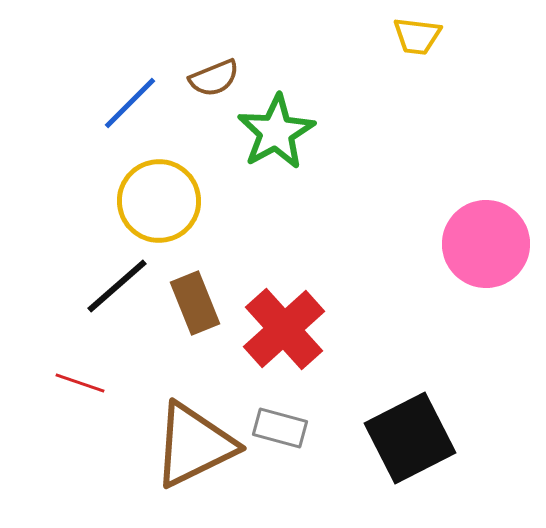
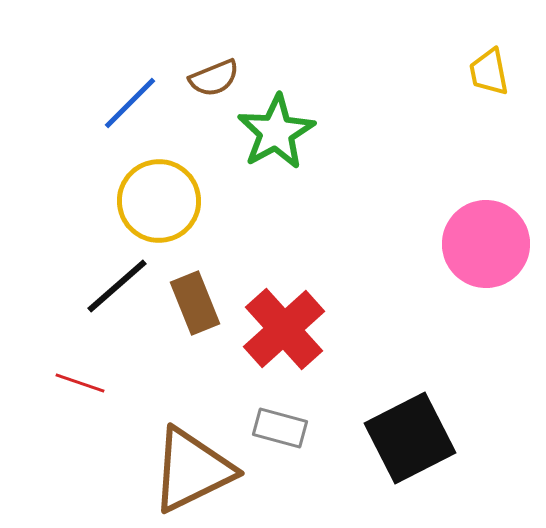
yellow trapezoid: moved 72 px right, 36 px down; rotated 72 degrees clockwise
brown triangle: moved 2 px left, 25 px down
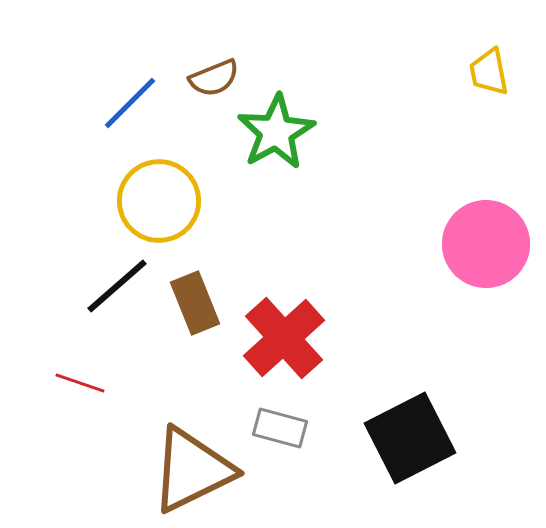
red cross: moved 9 px down
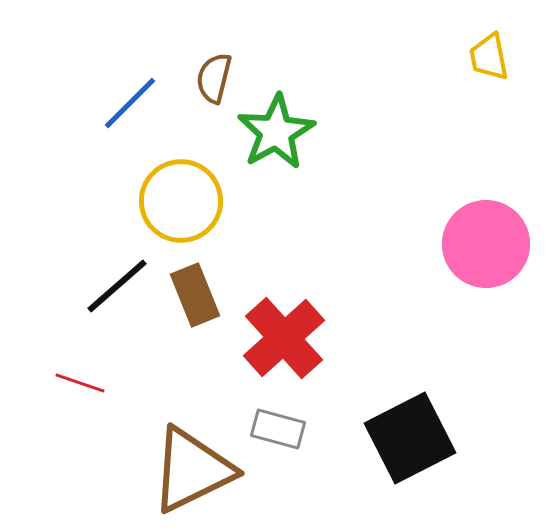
yellow trapezoid: moved 15 px up
brown semicircle: rotated 126 degrees clockwise
yellow circle: moved 22 px right
brown rectangle: moved 8 px up
gray rectangle: moved 2 px left, 1 px down
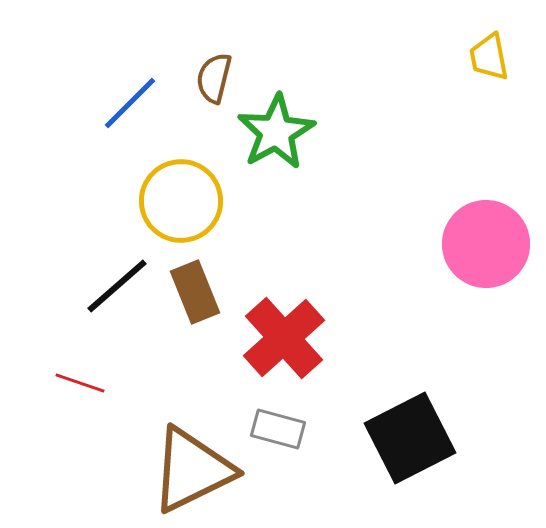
brown rectangle: moved 3 px up
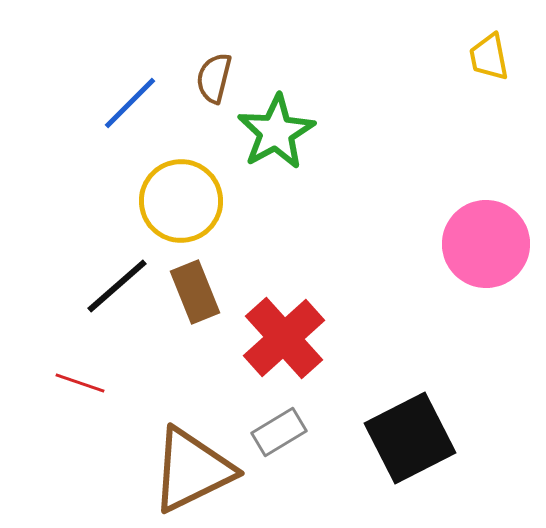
gray rectangle: moved 1 px right, 3 px down; rotated 46 degrees counterclockwise
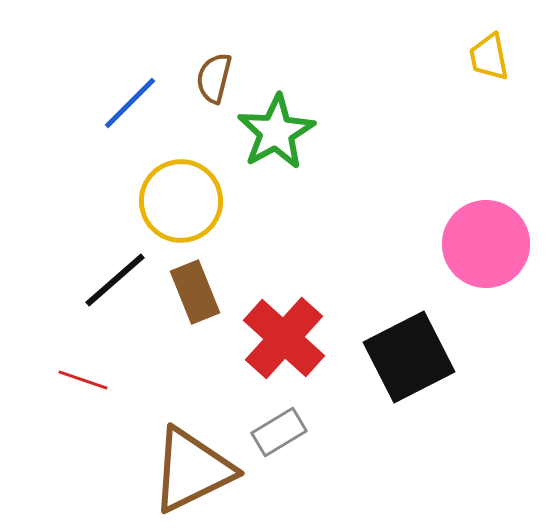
black line: moved 2 px left, 6 px up
red cross: rotated 6 degrees counterclockwise
red line: moved 3 px right, 3 px up
black square: moved 1 px left, 81 px up
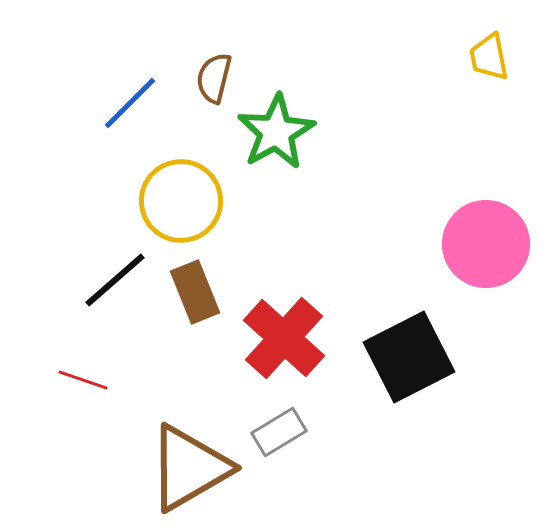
brown triangle: moved 3 px left, 2 px up; rotated 4 degrees counterclockwise
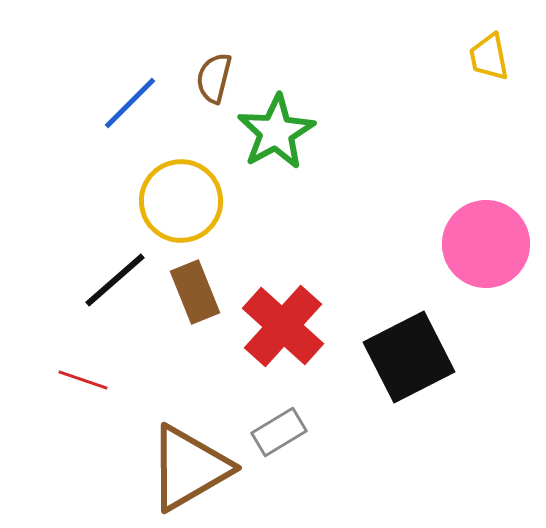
red cross: moved 1 px left, 12 px up
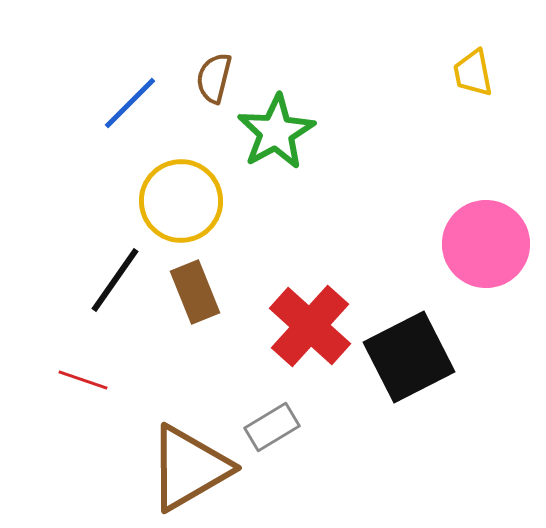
yellow trapezoid: moved 16 px left, 16 px down
black line: rotated 14 degrees counterclockwise
red cross: moved 27 px right
gray rectangle: moved 7 px left, 5 px up
